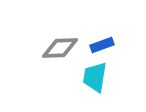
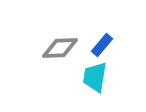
blue rectangle: rotated 30 degrees counterclockwise
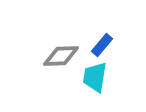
gray diamond: moved 1 px right, 8 px down
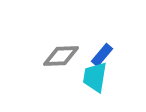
blue rectangle: moved 10 px down
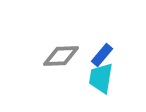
cyan trapezoid: moved 6 px right, 1 px down
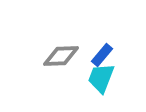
cyan trapezoid: rotated 12 degrees clockwise
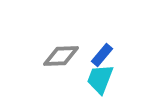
cyan trapezoid: moved 1 px left, 1 px down
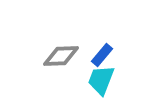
cyan trapezoid: moved 1 px right, 1 px down
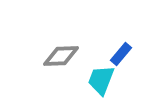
blue rectangle: moved 19 px right, 1 px up
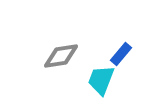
gray diamond: rotated 6 degrees counterclockwise
